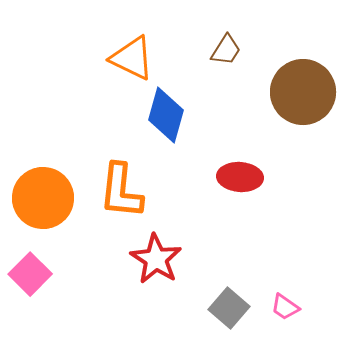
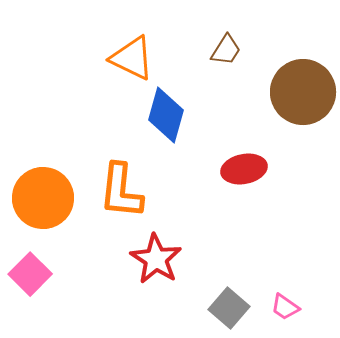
red ellipse: moved 4 px right, 8 px up; rotated 15 degrees counterclockwise
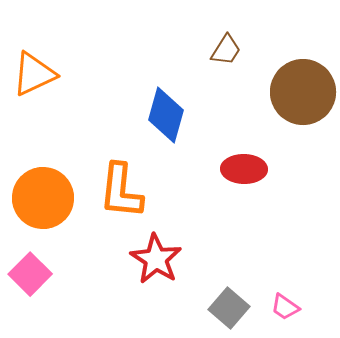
orange triangle: moved 98 px left, 16 px down; rotated 51 degrees counterclockwise
red ellipse: rotated 12 degrees clockwise
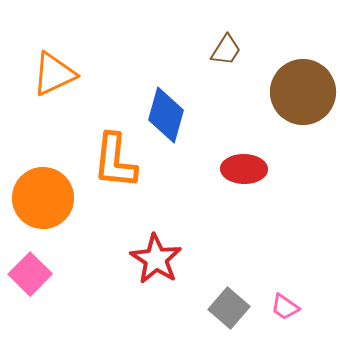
orange triangle: moved 20 px right
orange L-shape: moved 6 px left, 30 px up
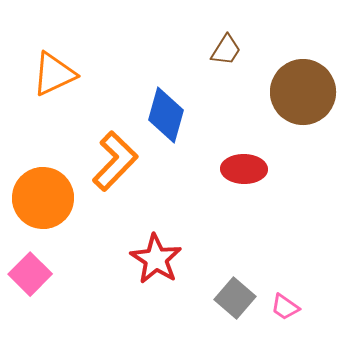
orange L-shape: rotated 142 degrees counterclockwise
gray square: moved 6 px right, 10 px up
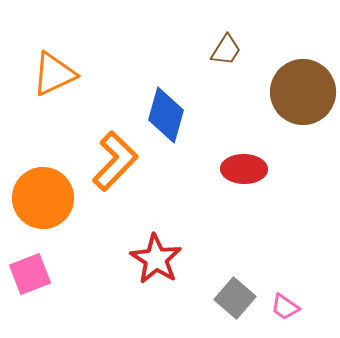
pink square: rotated 24 degrees clockwise
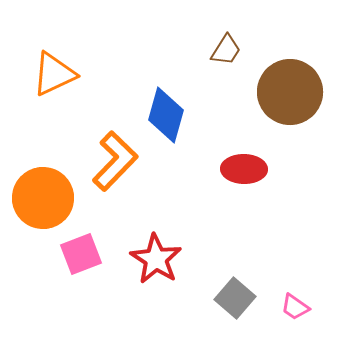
brown circle: moved 13 px left
pink square: moved 51 px right, 20 px up
pink trapezoid: moved 10 px right
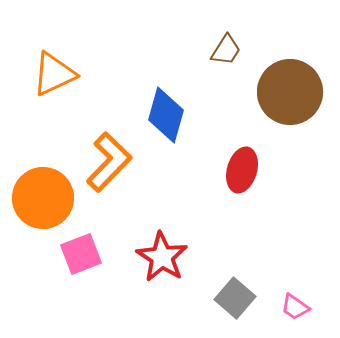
orange L-shape: moved 6 px left, 1 px down
red ellipse: moved 2 px left, 1 px down; rotated 75 degrees counterclockwise
red star: moved 6 px right, 2 px up
